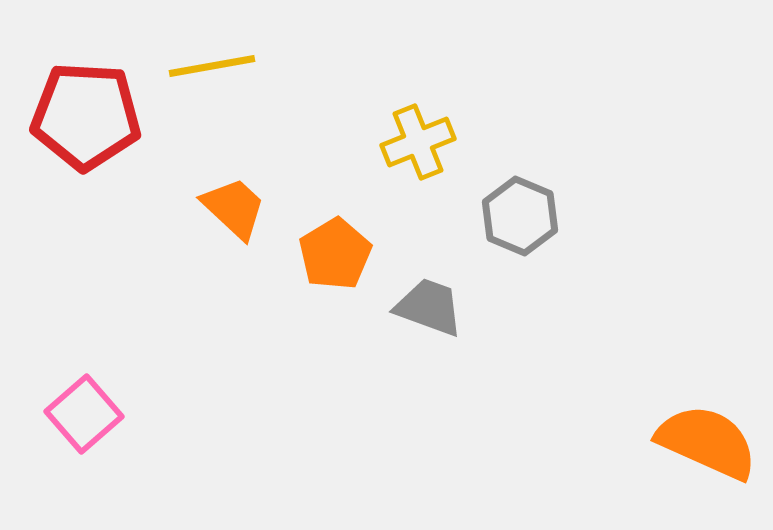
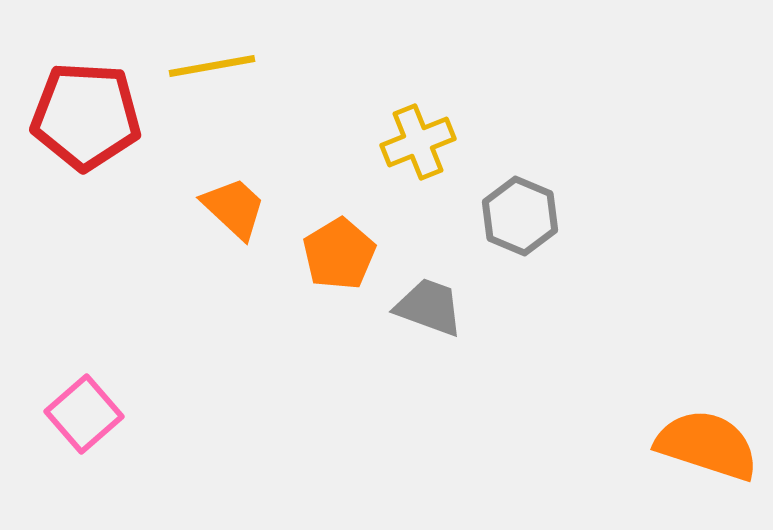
orange pentagon: moved 4 px right
orange semicircle: moved 3 px down; rotated 6 degrees counterclockwise
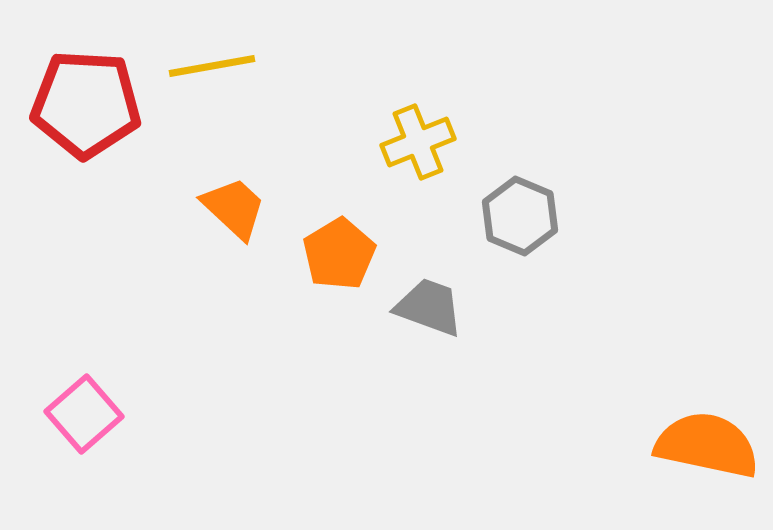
red pentagon: moved 12 px up
orange semicircle: rotated 6 degrees counterclockwise
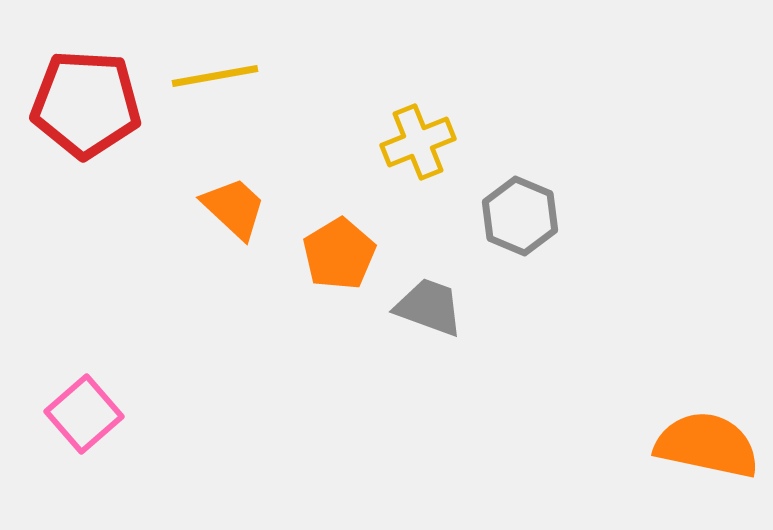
yellow line: moved 3 px right, 10 px down
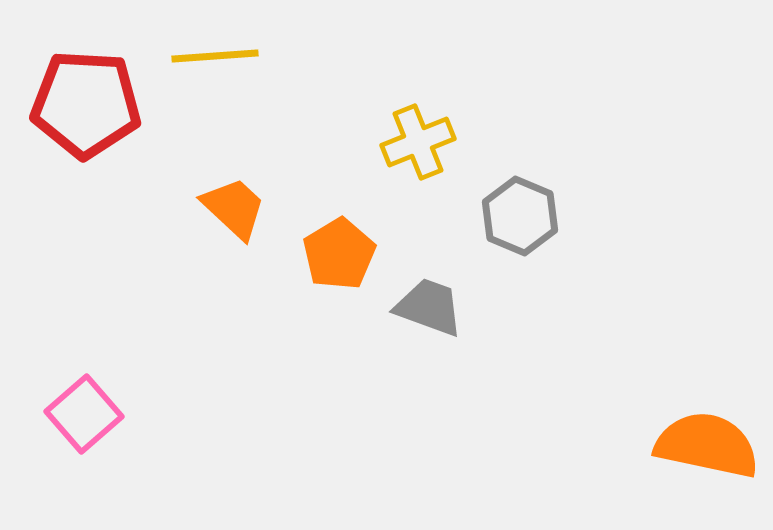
yellow line: moved 20 px up; rotated 6 degrees clockwise
